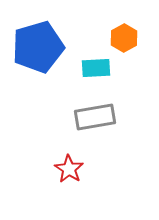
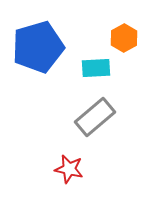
gray rectangle: rotated 30 degrees counterclockwise
red star: rotated 20 degrees counterclockwise
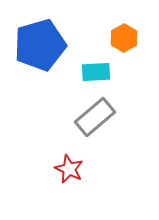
blue pentagon: moved 2 px right, 2 px up
cyan rectangle: moved 4 px down
red star: rotated 12 degrees clockwise
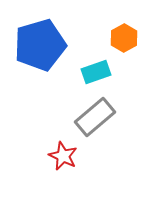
cyan rectangle: rotated 16 degrees counterclockwise
red star: moved 6 px left, 13 px up
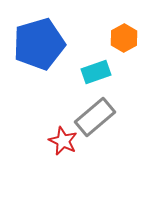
blue pentagon: moved 1 px left, 1 px up
red star: moved 15 px up
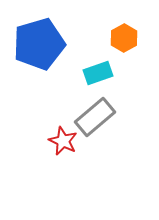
cyan rectangle: moved 2 px right, 1 px down
